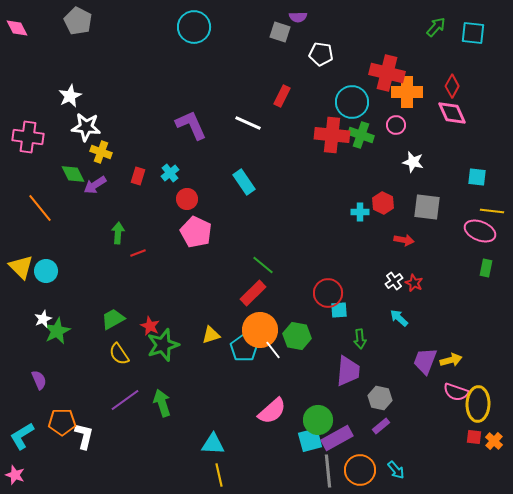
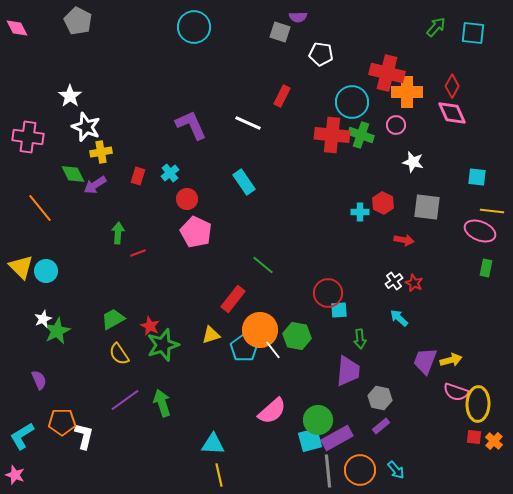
white star at (70, 96): rotated 10 degrees counterclockwise
white star at (86, 127): rotated 16 degrees clockwise
yellow cross at (101, 152): rotated 30 degrees counterclockwise
red rectangle at (253, 293): moved 20 px left, 6 px down; rotated 8 degrees counterclockwise
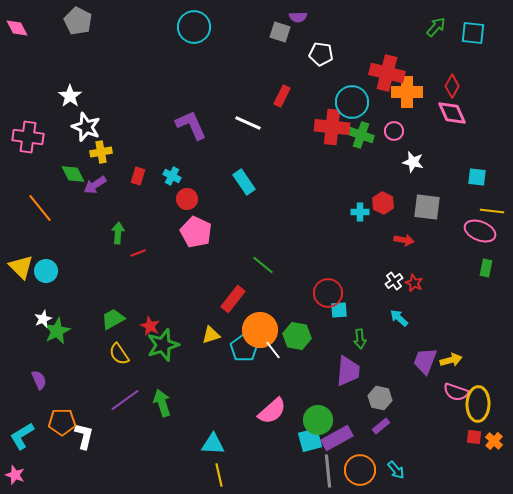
pink circle at (396, 125): moved 2 px left, 6 px down
red cross at (332, 135): moved 8 px up
cyan cross at (170, 173): moved 2 px right, 3 px down; rotated 24 degrees counterclockwise
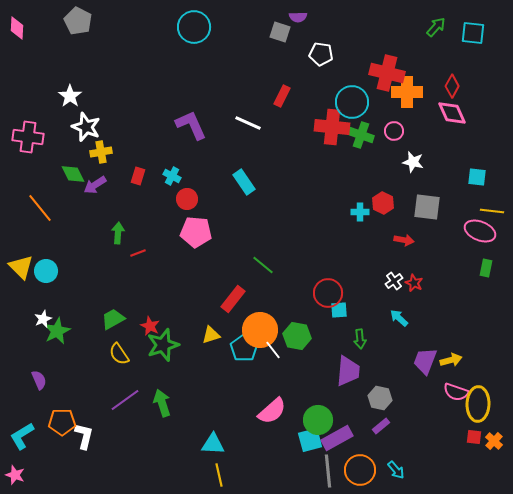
pink diamond at (17, 28): rotated 30 degrees clockwise
pink pentagon at (196, 232): rotated 20 degrees counterclockwise
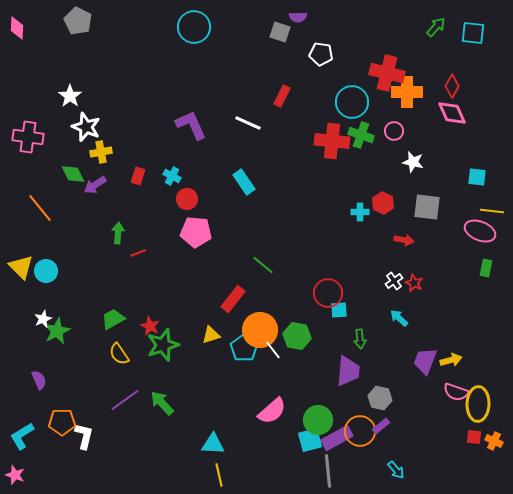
red cross at (332, 127): moved 14 px down
green arrow at (162, 403): rotated 24 degrees counterclockwise
orange cross at (494, 441): rotated 18 degrees counterclockwise
orange circle at (360, 470): moved 39 px up
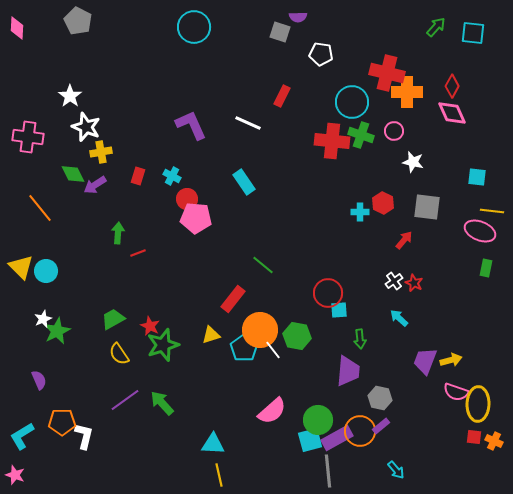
pink pentagon at (196, 232): moved 14 px up
red arrow at (404, 240): rotated 60 degrees counterclockwise
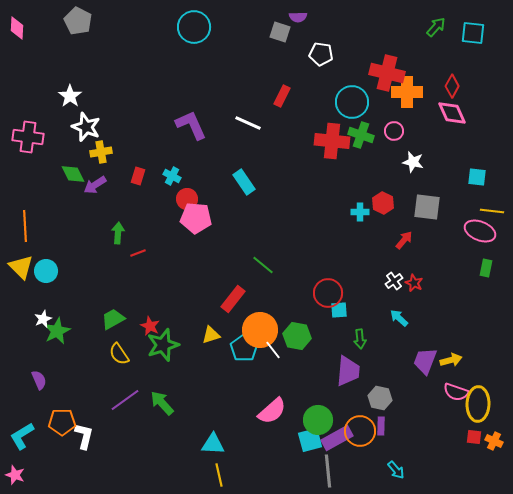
orange line at (40, 208): moved 15 px left, 18 px down; rotated 36 degrees clockwise
purple rectangle at (381, 426): rotated 48 degrees counterclockwise
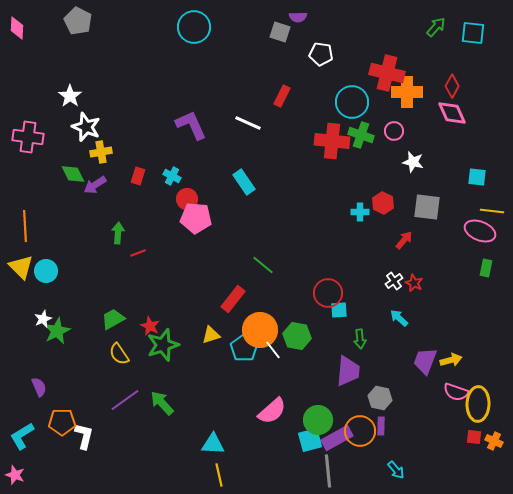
purple semicircle at (39, 380): moved 7 px down
